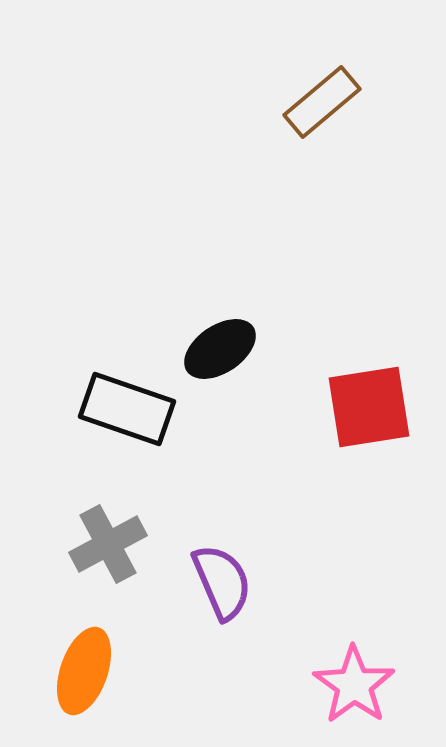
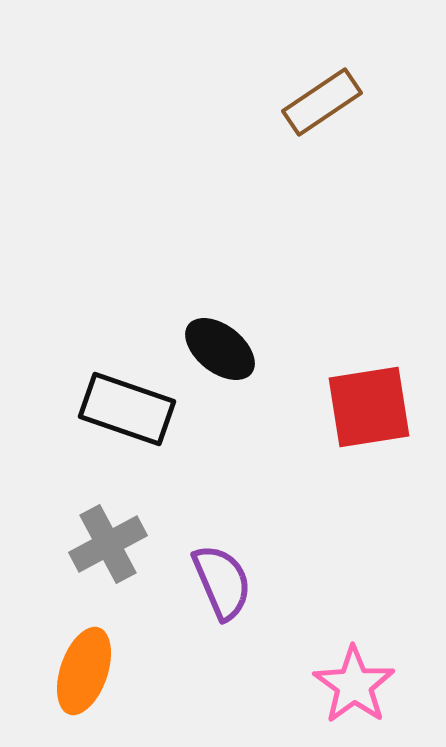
brown rectangle: rotated 6 degrees clockwise
black ellipse: rotated 72 degrees clockwise
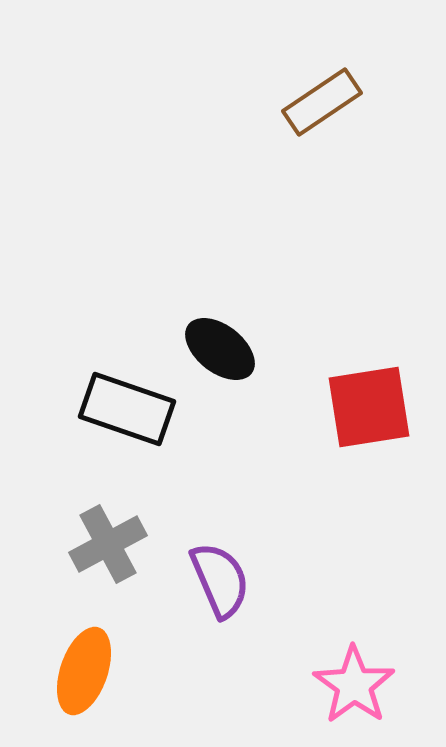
purple semicircle: moved 2 px left, 2 px up
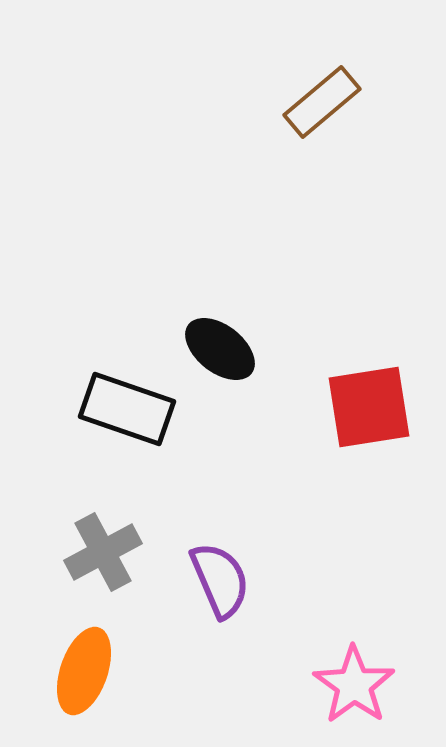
brown rectangle: rotated 6 degrees counterclockwise
gray cross: moved 5 px left, 8 px down
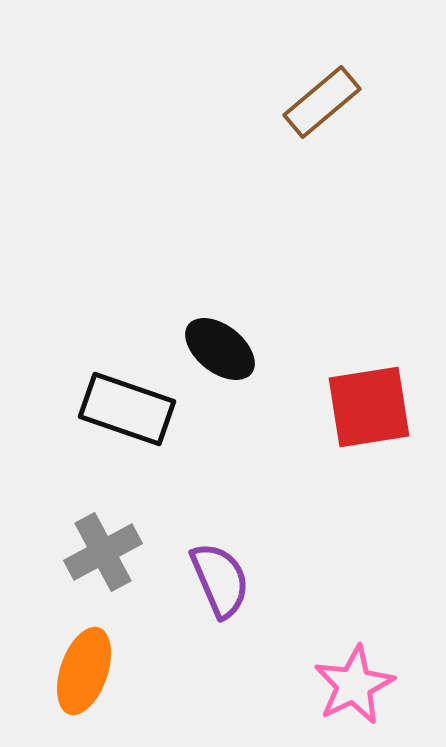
pink star: rotated 10 degrees clockwise
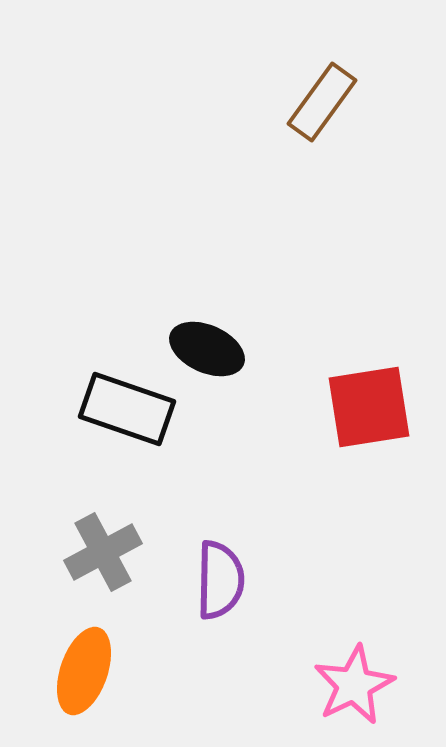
brown rectangle: rotated 14 degrees counterclockwise
black ellipse: moved 13 px left; rotated 14 degrees counterclockwise
purple semicircle: rotated 24 degrees clockwise
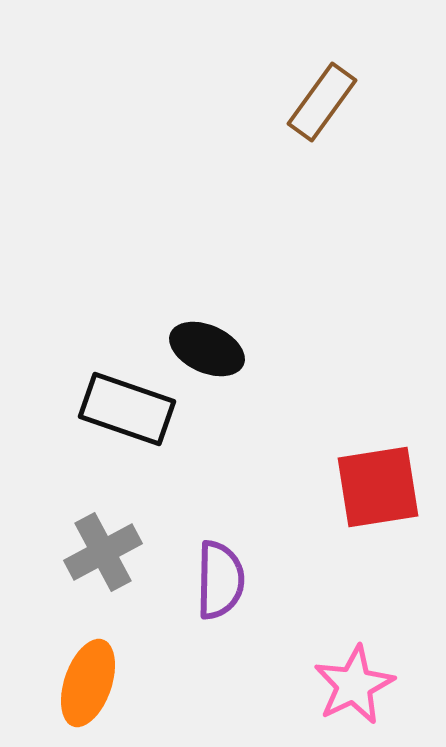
red square: moved 9 px right, 80 px down
orange ellipse: moved 4 px right, 12 px down
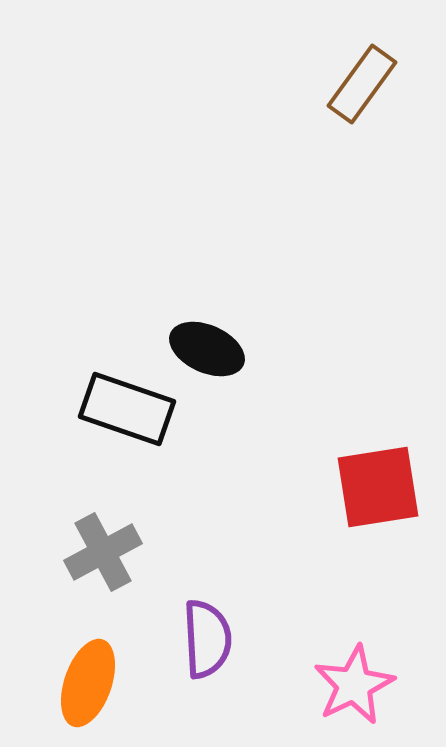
brown rectangle: moved 40 px right, 18 px up
purple semicircle: moved 13 px left, 59 px down; rotated 4 degrees counterclockwise
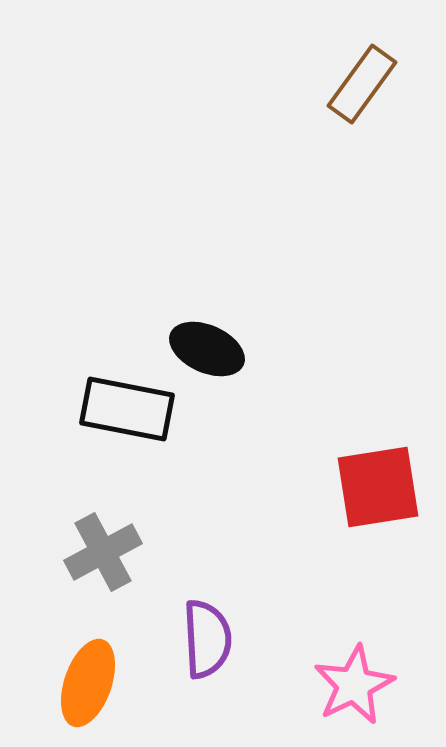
black rectangle: rotated 8 degrees counterclockwise
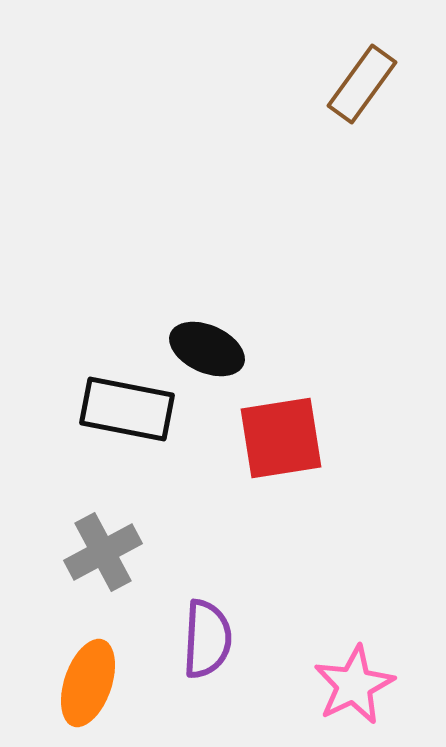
red square: moved 97 px left, 49 px up
purple semicircle: rotated 6 degrees clockwise
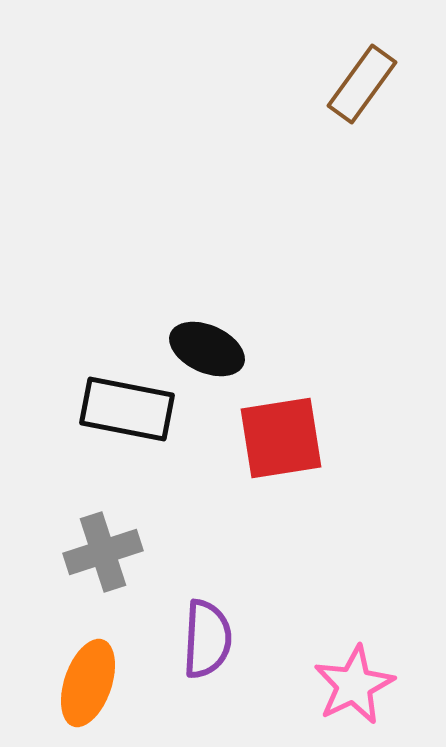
gray cross: rotated 10 degrees clockwise
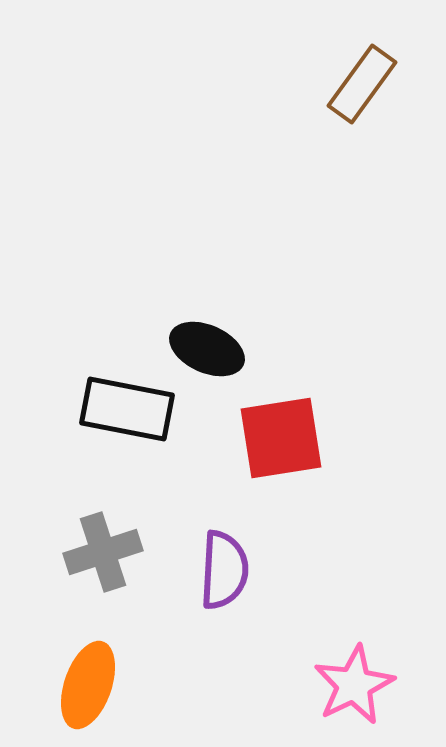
purple semicircle: moved 17 px right, 69 px up
orange ellipse: moved 2 px down
